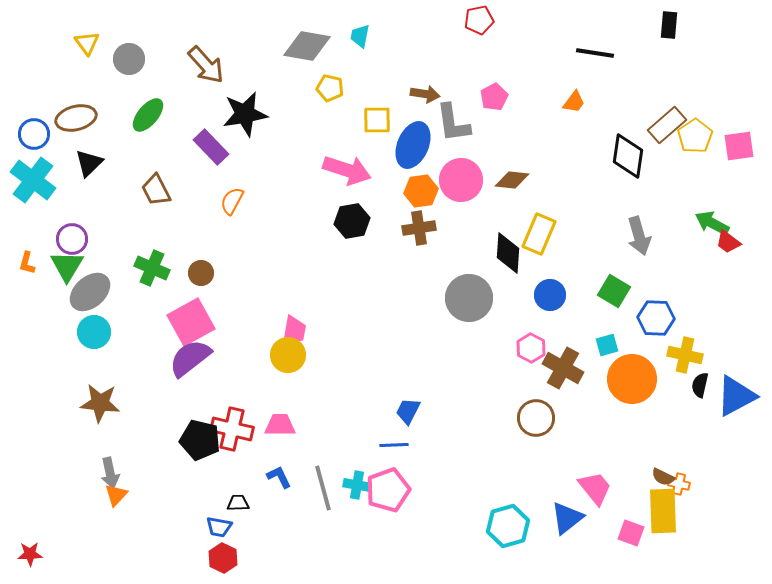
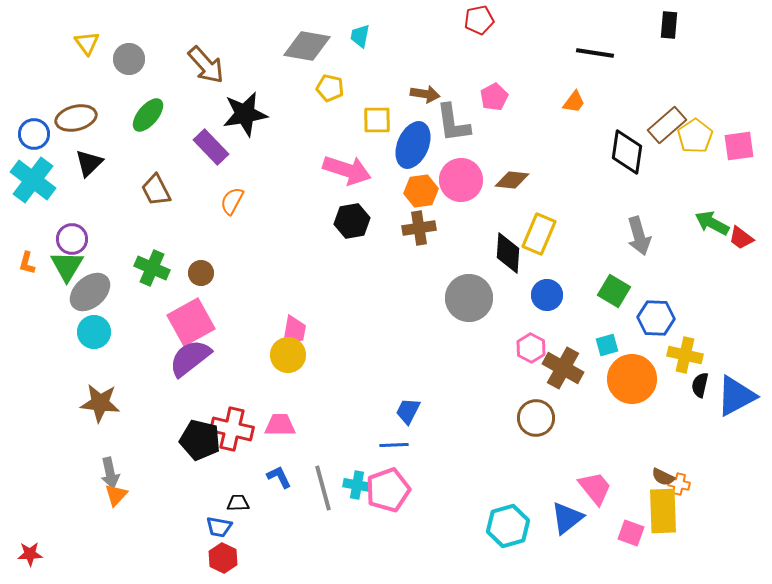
black diamond at (628, 156): moved 1 px left, 4 px up
red trapezoid at (728, 242): moved 13 px right, 4 px up
blue circle at (550, 295): moved 3 px left
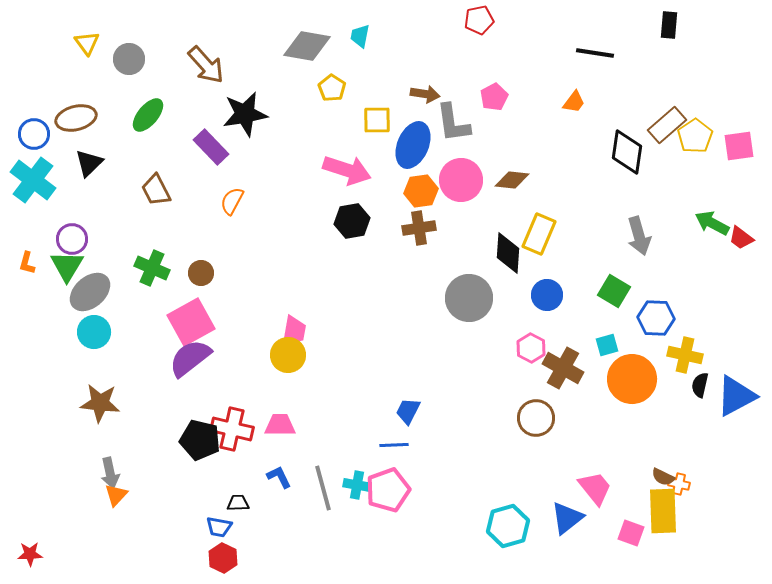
yellow pentagon at (330, 88): moved 2 px right; rotated 20 degrees clockwise
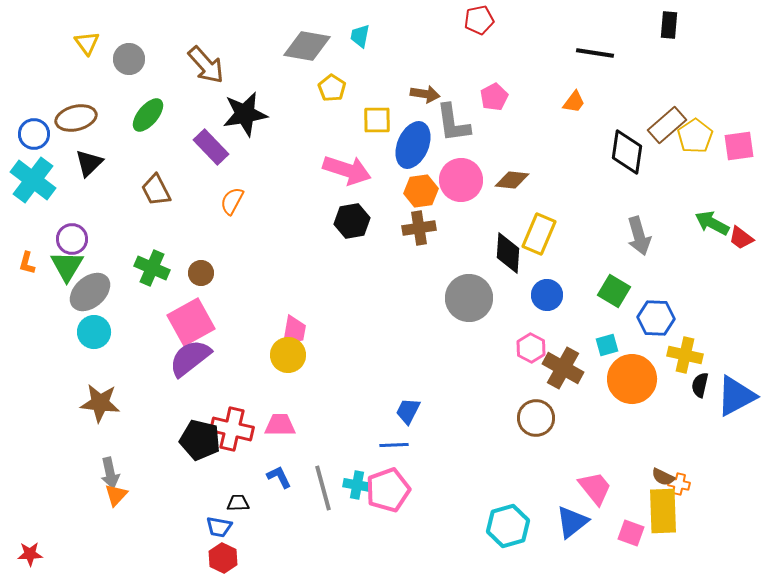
blue triangle at (567, 518): moved 5 px right, 4 px down
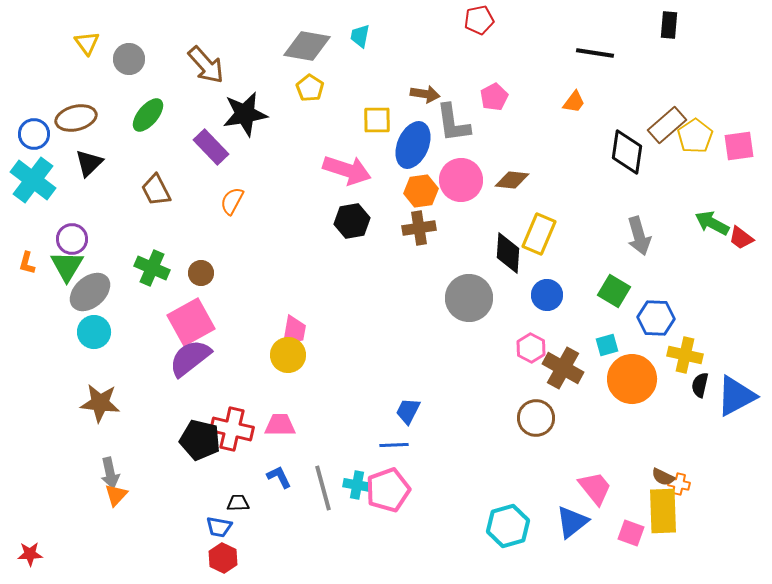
yellow pentagon at (332, 88): moved 22 px left
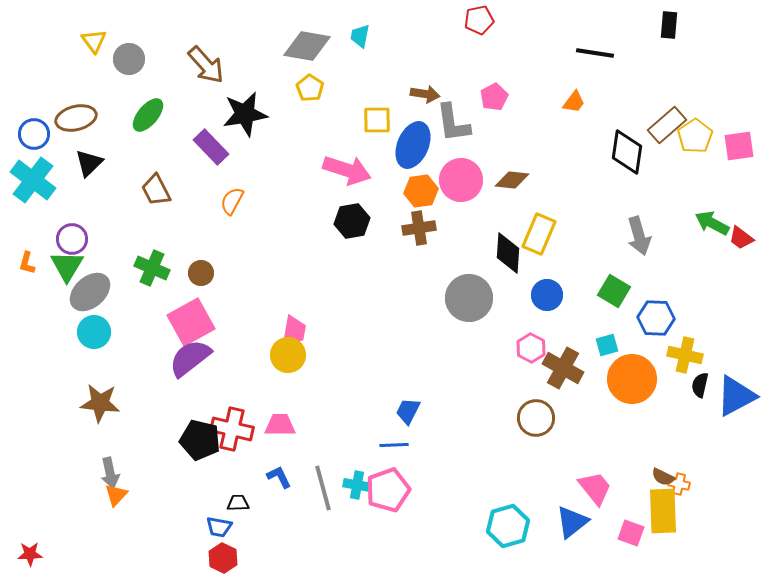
yellow triangle at (87, 43): moved 7 px right, 2 px up
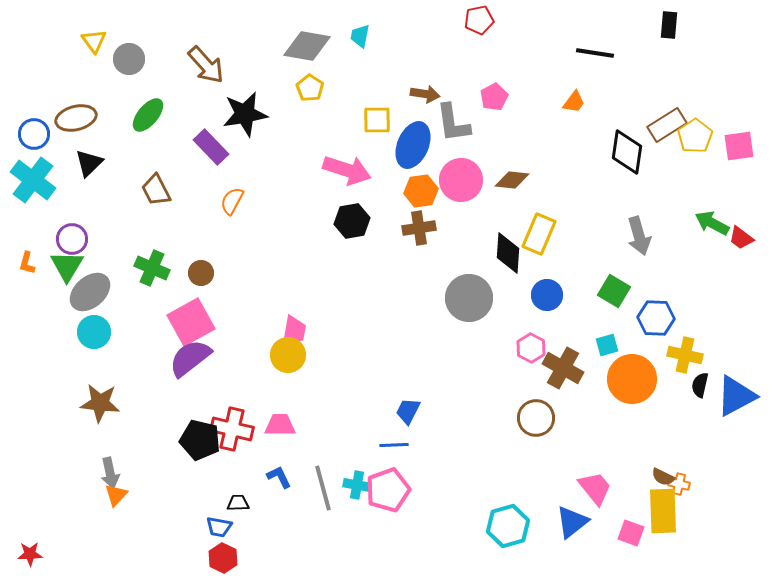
brown rectangle at (667, 125): rotated 9 degrees clockwise
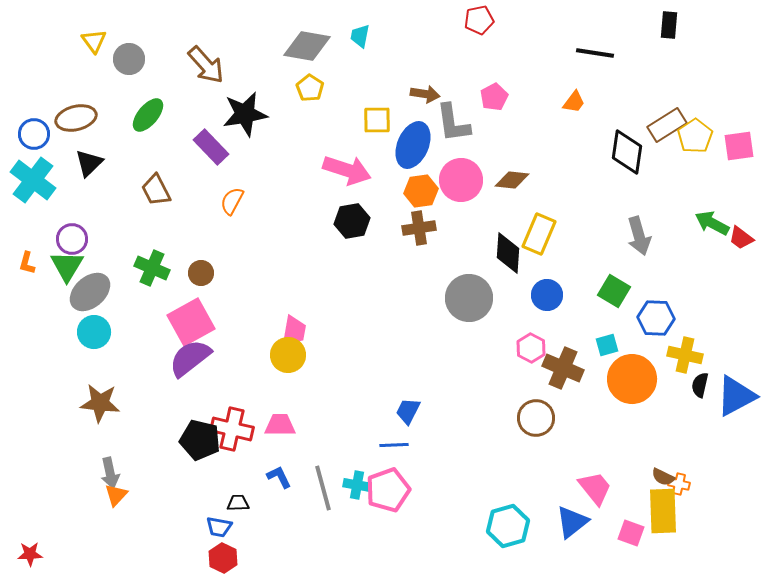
brown cross at (563, 368): rotated 6 degrees counterclockwise
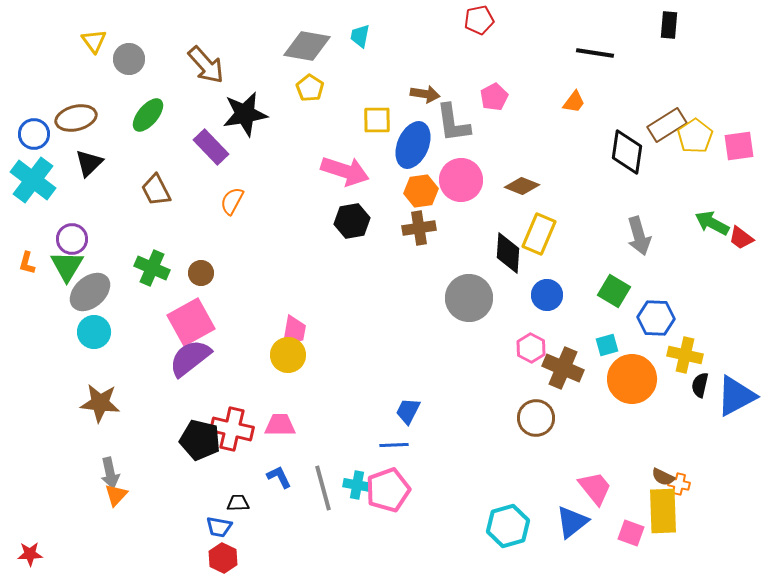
pink arrow at (347, 170): moved 2 px left, 1 px down
brown diamond at (512, 180): moved 10 px right, 6 px down; rotated 16 degrees clockwise
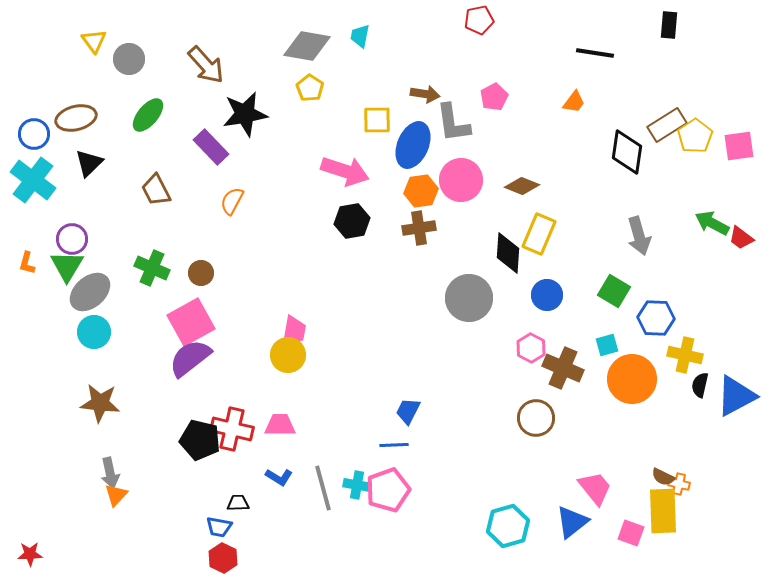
blue L-shape at (279, 477): rotated 148 degrees clockwise
